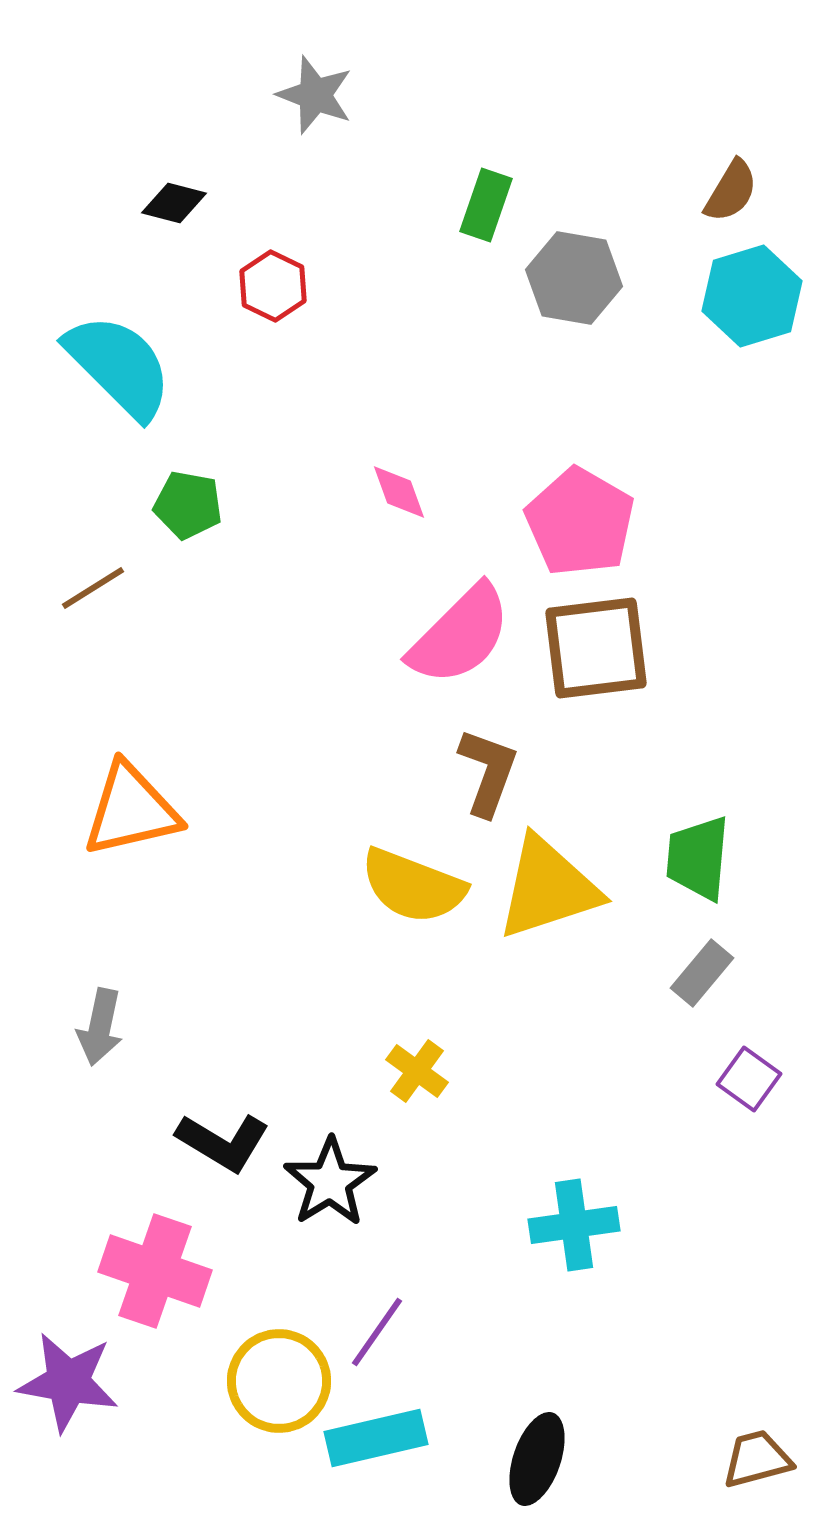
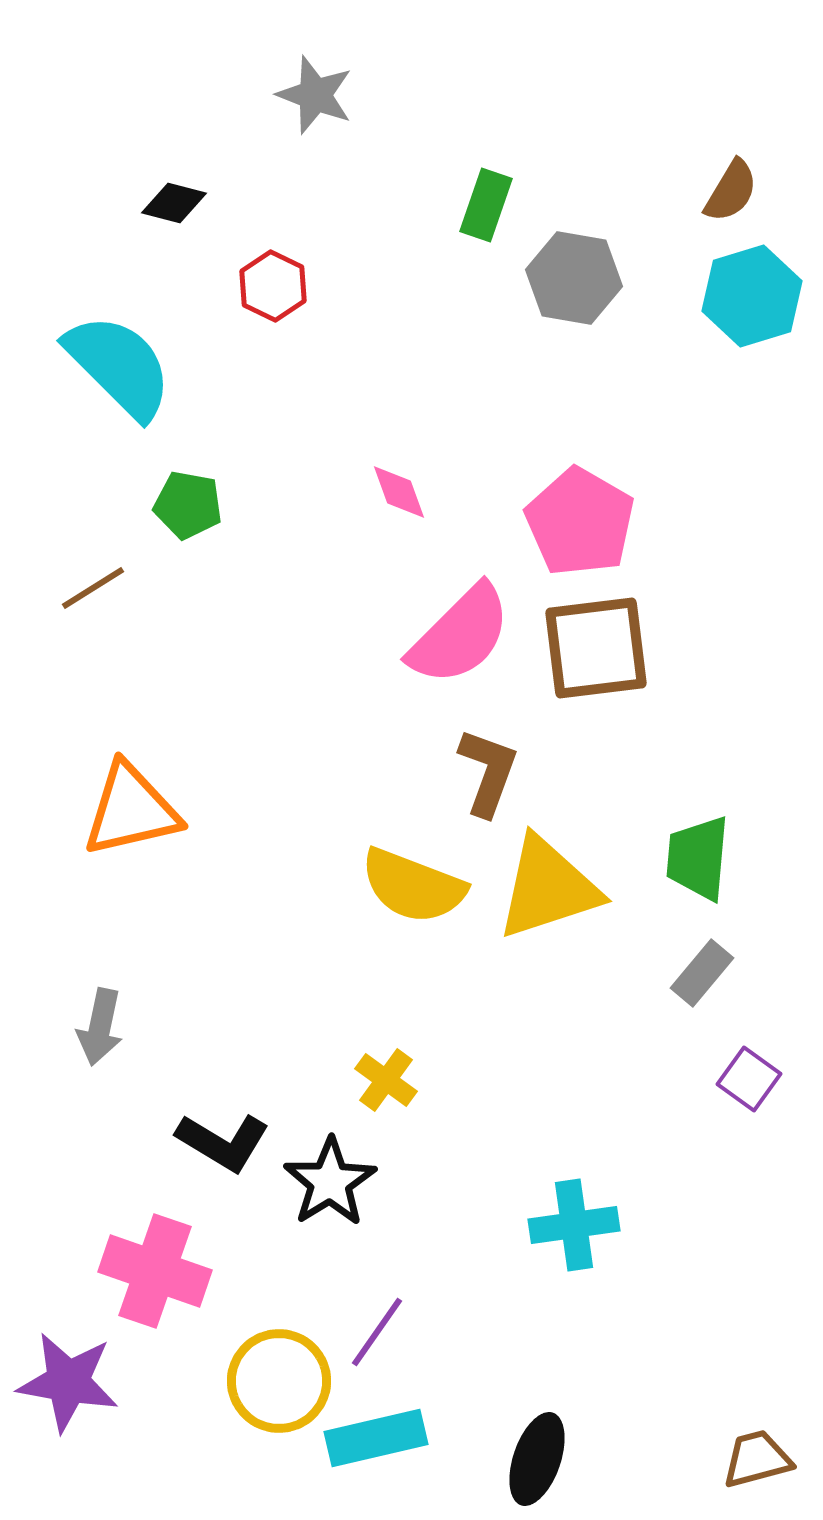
yellow cross: moved 31 px left, 9 px down
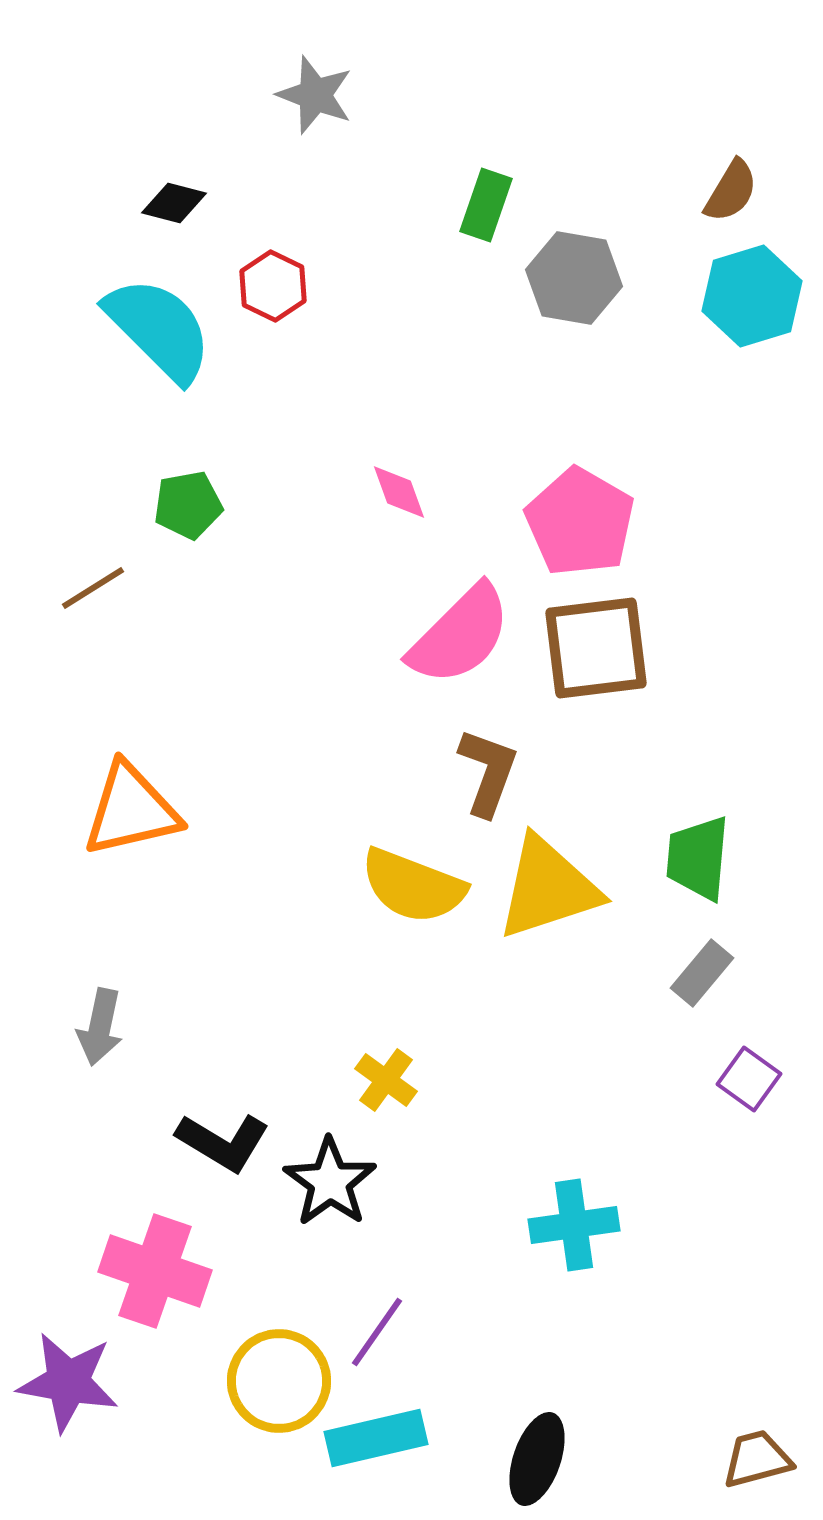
cyan semicircle: moved 40 px right, 37 px up
green pentagon: rotated 20 degrees counterclockwise
black star: rotated 4 degrees counterclockwise
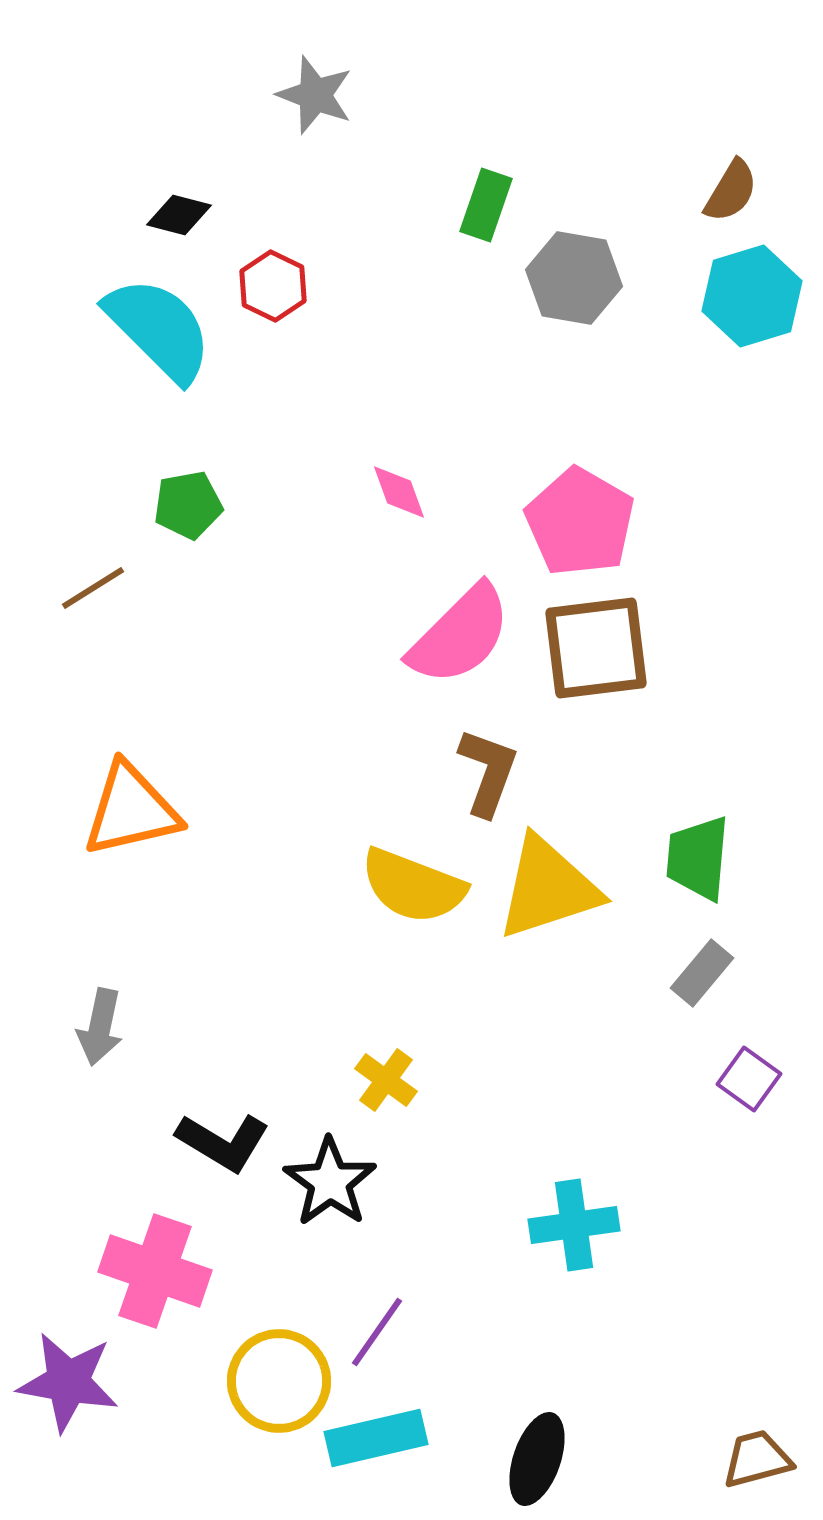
black diamond: moved 5 px right, 12 px down
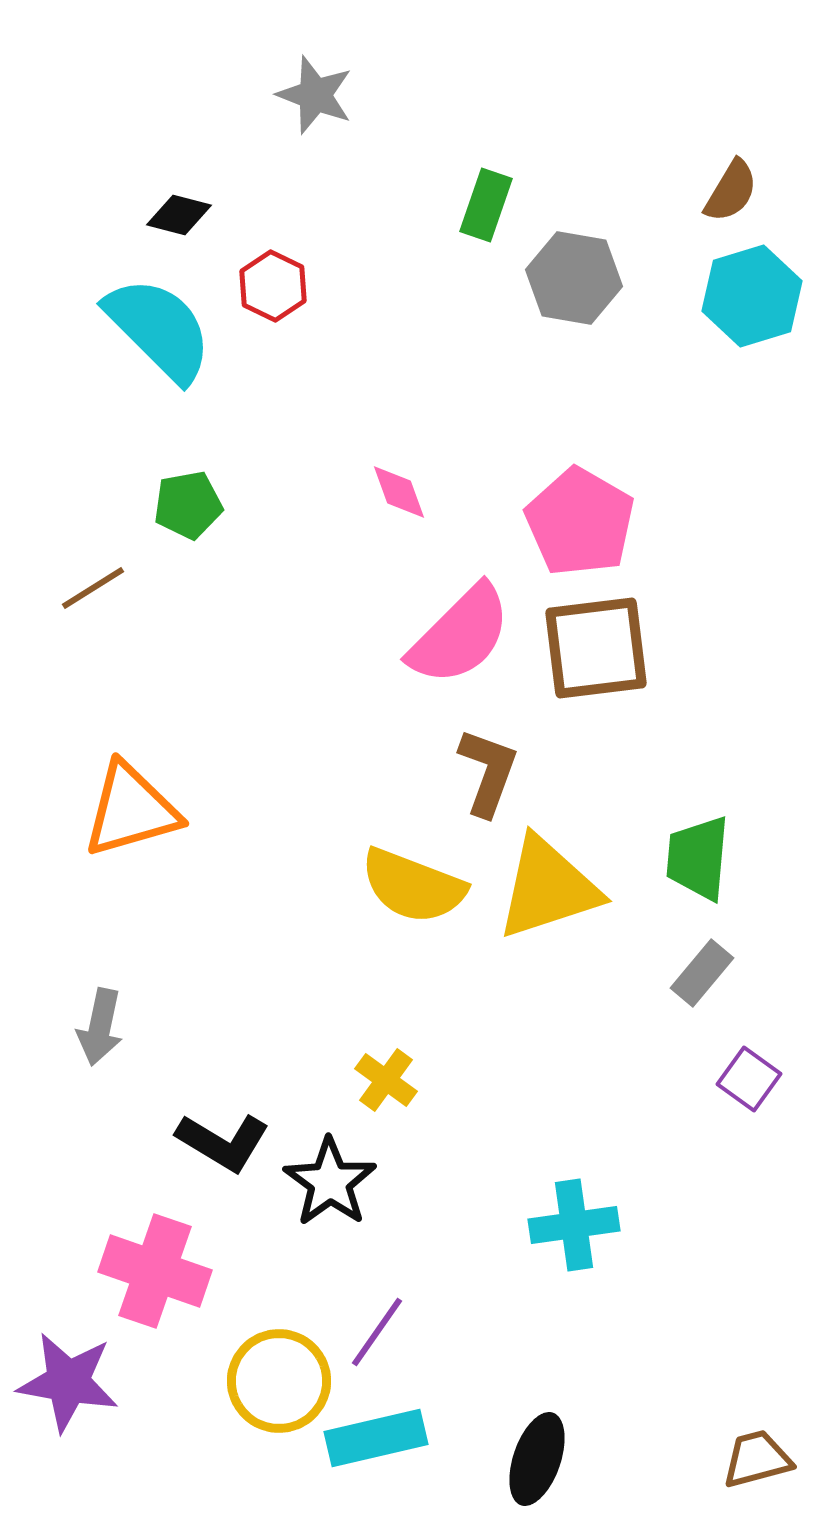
orange triangle: rotated 3 degrees counterclockwise
